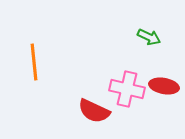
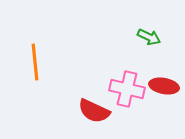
orange line: moved 1 px right
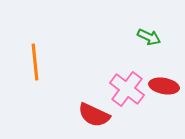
pink cross: rotated 24 degrees clockwise
red semicircle: moved 4 px down
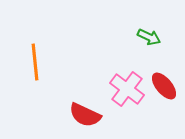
red ellipse: rotated 40 degrees clockwise
red semicircle: moved 9 px left
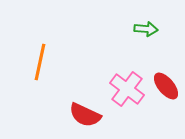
green arrow: moved 3 px left, 8 px up; rotated 20 degrees counterclockwise
orange line: moved 5 px right; rotated 18 degrees clockwise
red ellipse: moved 2 px right
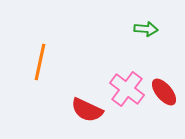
red ellipse: moved 2 px left, 6 px down
red semicircle: moved 2 px right, 5 px up
